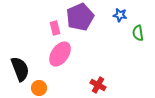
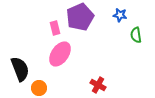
green semicircle: moved 2 px left, 2 px down
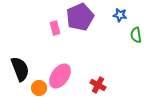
pink ellipse: moved 22 px down
